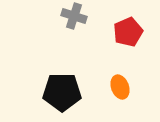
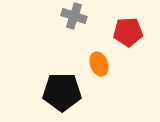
red pentagon: rotated 20 degrees clockwise
orange ellipse: moved 21 px left, 23 px up
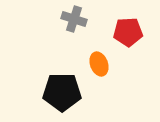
gray cross: moved 3 px down
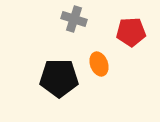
red pentagon: moved 3 px right
black pentagon: moved 3 px left, 14 px up
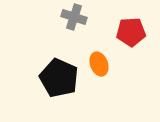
gray cross: moved 2 px up
black pentagon: rotated 24 degrees clockwise
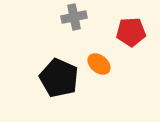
gray cross: rotated 30 degrees counterclockwise
orange ellipse: rotated 30 degrees counterclockwise
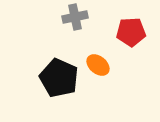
gray cross: moved 1 px right
orange ellipse: moved 1 px left, 1 px down
